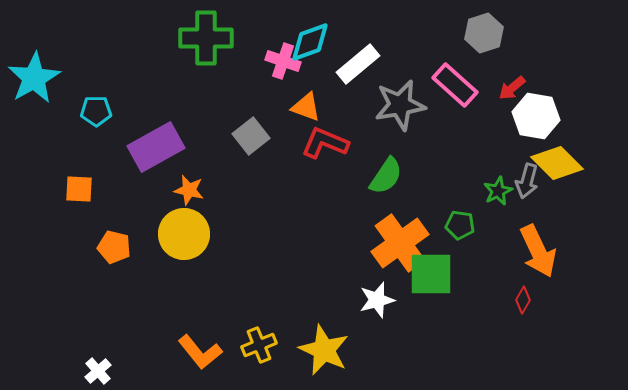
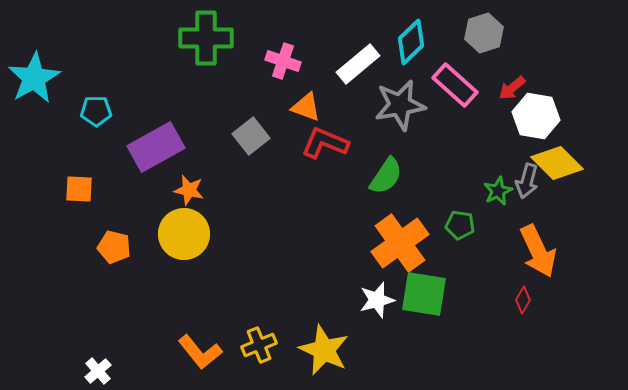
cyan diamond: moved 101 px right; rotated 24 degrees counterclockwise
green square: moved 7 px left, 20 px down; rotated 9 degrees clockwise
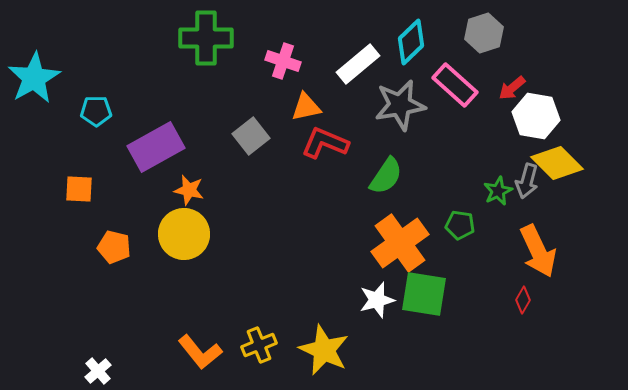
orange triangle: rotated 32 degrees counterclockwise
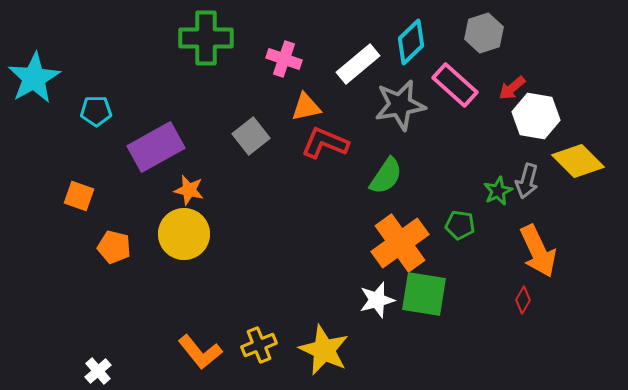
pink cross: moved 1 px right, 2 px up
yellow diamond: moved 21 px right, 2 px up
orange square: moved 7 px down; rotated 16 degrees clockwise
